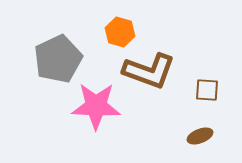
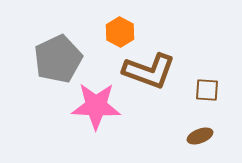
orange hexagon: rotated 12 degrees clockwise
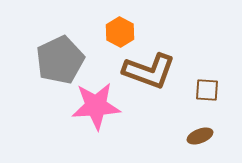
gray pentagon: moved 2 px right, 1 px down
pink star: rotated 6 degrees counterclockwise
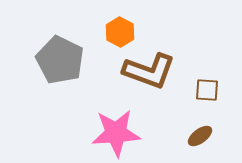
gray pentagon: rotated 21 degrees counterclockwise
pink star: moved 20 px right, 27 px down
brown ellipse: rotated 15 degrees counterclockwise
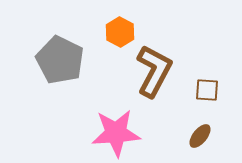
brown L-shape: moved 5 px right; rotated 82 degrees counterclockwise
brown ellipse: rotated 15 degrees counterclockwise
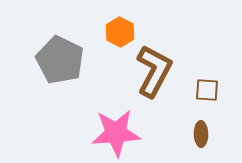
brown ellipse: moved 1 px right, 2 px up; rotated 40 degrees counterclockwise
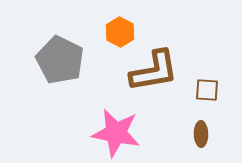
brown L-shape: rotated 52 degrees clockwise
pink star: rotated 15 degrees clockwise
